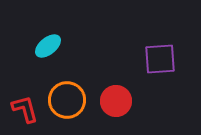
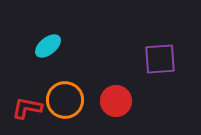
orange circle: moved 2 px left
red L-shape: moved 2 px right, 1 px up; rotated 64 degrees counterclockwise
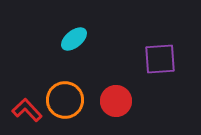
cyan ellipse: moved 26 px right, 7 px up
red L-shape: moved 2 px down; rotated 36 degrees clockwise
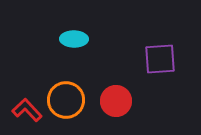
cyan ellipse: rotated 40 degrees clockwise
orange circle: moved 1 px right
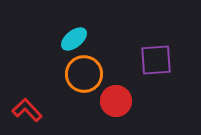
cyan ellipse: rotated 40 degrees counterclockwise
purple square: moved 4 px left, 1 px down
orange circle: moved 18 px right, 26 px up
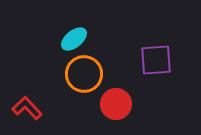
red circle: moved 3 px down
red L-shape: moved 2 px up
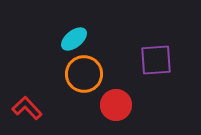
red circle: moved 1 px down
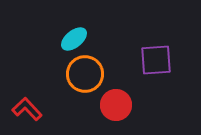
orange circle: moved 1 px right
red L-shape: moved 1 px down
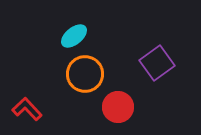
cyan ellipse: moved 3 px up
purple square: moved 1 px right, 3 px down; rotated 32 degrees counterclockwise
red circle: moved 2 px right, 2 px down
